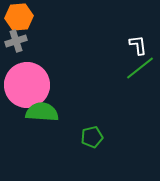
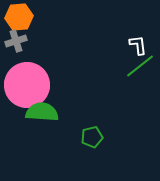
green line: moved 2 px up
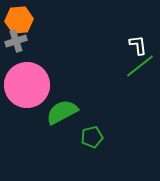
orange hexagon: moved 3 px down
green semicircle: moved 20 px right; rotated 32 degrees counterclockwise
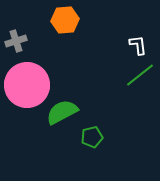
orange hexagon: moved 46 px right
green line: moved 9 px down
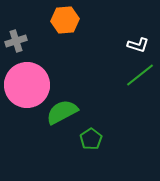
white L-shape: rotated 115 degrees clockwise
green pentagon: moved 1 px left, 2 px down; rotated 20 degrees counterclockwise
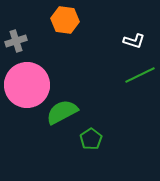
orange hexagon: rotated 12 degrees clockwise
white L-shape: moved 4 px left, 4 px up
green line: rotated 12 degrees clockwise
